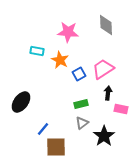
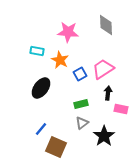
blue square: moved 1 px right
black ellipse: moved 20 px right, 14 px up
blue line: moved 2 px left
brown square: rotated 25 degrees clockwise
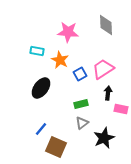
black star: moved 2 px down; rotated 10 degrees clockwise
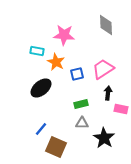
pink star: moved 4 px left, 3 px down
orange star: moved 4 px left, 2 px down
blue square: moved 3 px left; rotated 16 degrees clockwise
black ellipse: rotated 15 degrees clockwise
gray triangle: rotated 40 degrees clockwise
black star: rotated 15 degrees counterclockwise
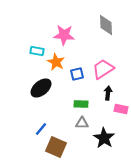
green rectangle: rotated 16 degrees clockwise
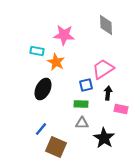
blue square: moved 9 px right, 11 px down
black ellipse: moved 2 px right, 1 px down; rotated 25 degrees counterclockwise
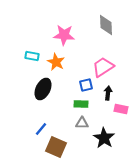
cyan rectangle: moved 5 px left, 5 px down
pink trapezoid: moved 2 px up
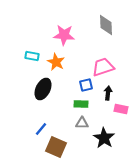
pink trapezoid: rotated 15 degrees clockwise
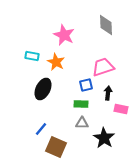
pink star: rotated 20 degrees clockwise
